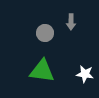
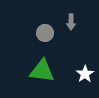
white star: rotated 30 degrees clockwise
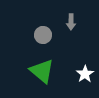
gray circle: moved 2 px left, 2 px down
green triangle: rotated 32 degrees clockwise
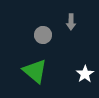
green triangle: moved 7 px left
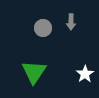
gray circle: moved 7 px up
green triangle: moved 1 px left, 1 px down; rotated 24 degrees clockwise
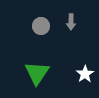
gray circle: moved 2 px left, 2 px up
green triangle: moved 3 px right, 1 px down
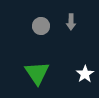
green triangle: rotated 8 degrees counterclockwise
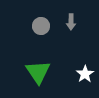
green triangle: moved 1 px right, 1 px up
